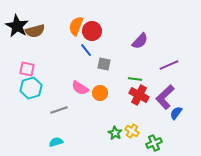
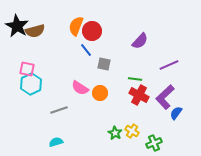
cyan hexagon: moved 4 px up; rotated 10 degrees counterclockwise
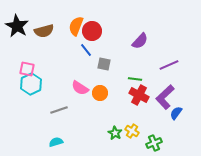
brown semicircle: moved 9 px right
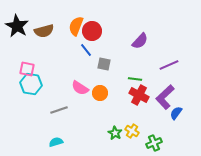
cyan hexagon: rotated 25 degrees counterclockwise
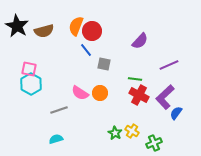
pink square: moved 2 px right
cyan hexagon: rotated 20 degrees clockwise
pink semicircle: moved 5 px down
cyan semicircle: moved 3 px up
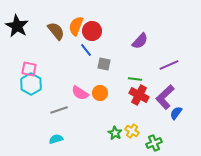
brown semicircle: moved 12 px right; rotated 114 degrees counterclockwise
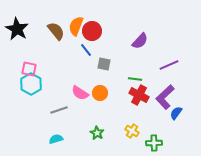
black star: moved 3 px down
green star: moved 18 px left
green cross: rotated 21 degrees clockwise
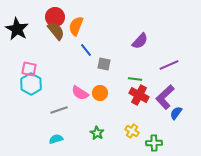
red circle: moved 37 px left, 14 px up
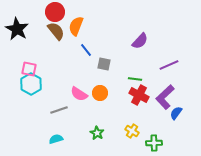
red circle: moved 5 px up
pink semicircle: moved 1 px left, 1 px down
